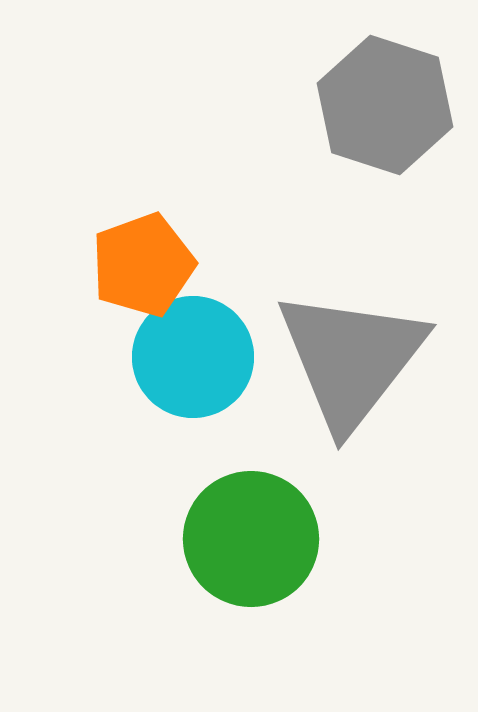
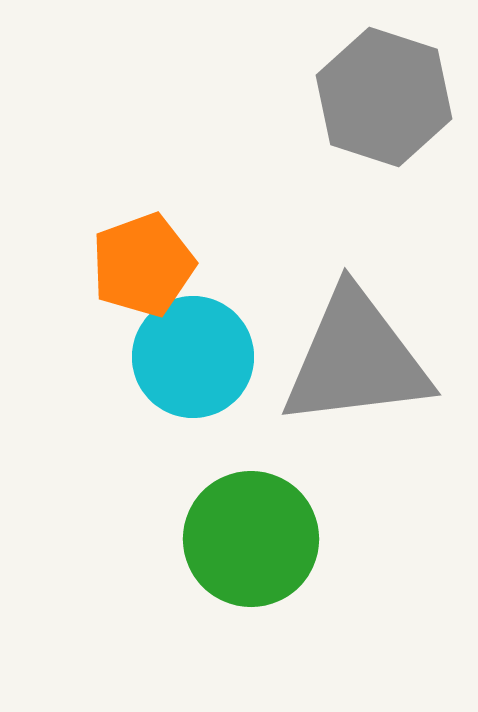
gray hexagon: moved 1 px left, 8 px up
gray triangle: moved 5 px right; rotated 45 degrees clockwise
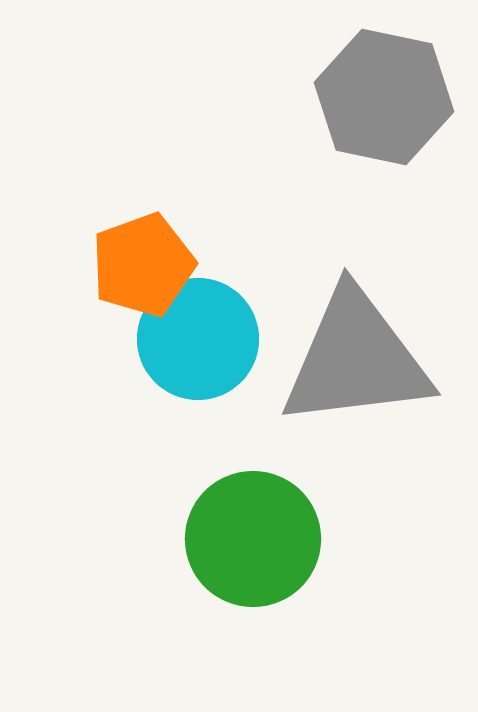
gray hexagon: rotated 6 degrees counterclockwise
cyan circle: moved 5 px right, 18 px up
green circle: moved 2 px right
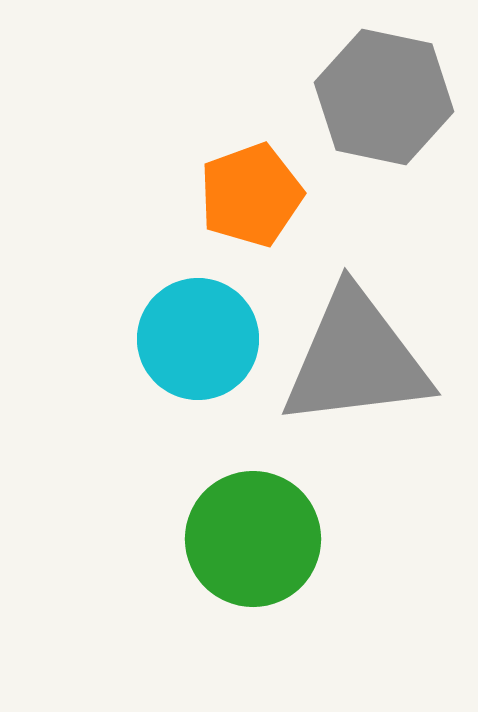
orange pentagon: moved 108 px right, 70 px up
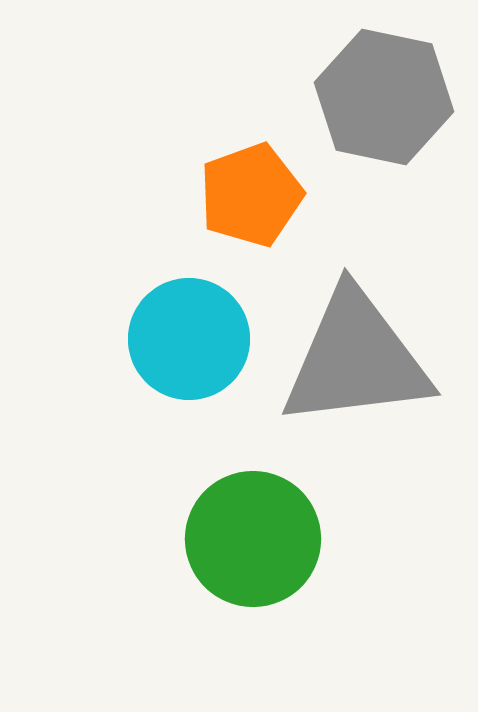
cyan circle: moved 9 px left
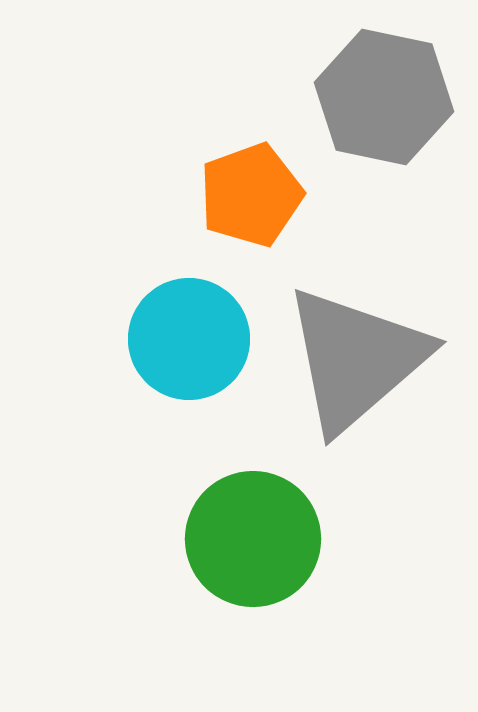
gray triangle: rotated 34 degrees counterclockwise
